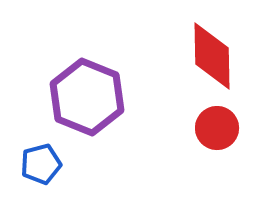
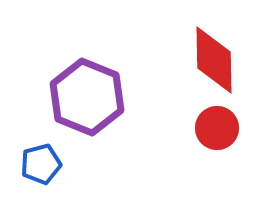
red diamond: moved 2 px right, 4 px down
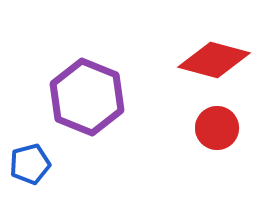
red diamond: rotated 74 degrees counterclockwise
blue pentagon: moved 11 px left
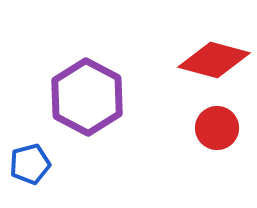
purple hexagon: rotated 6 degrees clockwise
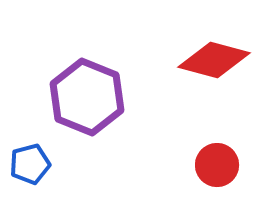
purple hexagon: rotated 6 degrees counterclockwise
red circle: moved 37 px down
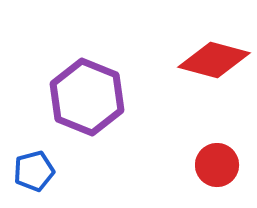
blue pentagon: moved 4 px right, 7 px down
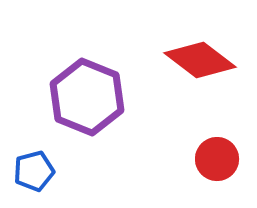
red diamond: moved 14 px left; rotated 22 degrees clockwise
red circle: moved 6 px up
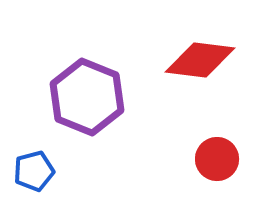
red diamond: rotated 30 degrees counterclockwise
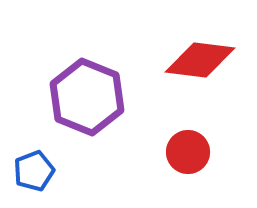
red circle: moved 29 px left, 7 px up
blue pentagon: rotated 6 degrees counterclockwise
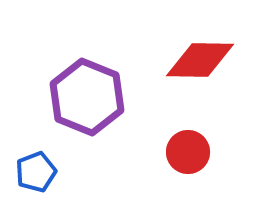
red diamond: rotated 6 degrees counterclockwise
blue pentagon: moved 2 px right, 1 px down
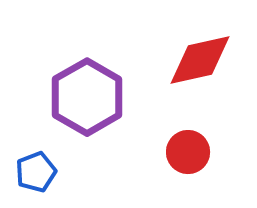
red diamond: rotated 14 degrees counterclockwise
purple hexagon: rotated 8 degrees clockwise
